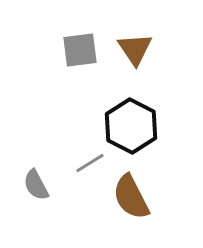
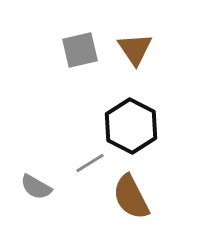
gray square: rotated 6 degrees counterclockwise
gray semicircle: moved 2 px down; rotated 32 degrees counterclockwise
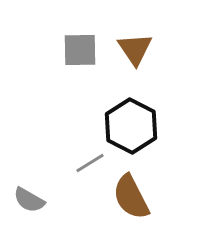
gray square: rotated 12 degrees clockwise
gray semicircle: moved 7 px left, 13 px down
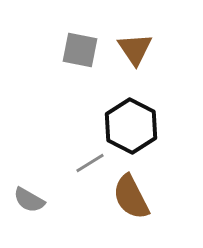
gray square: rotated 12 degrees clockwise
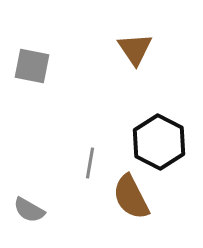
gray square: moved 48 px left, 16 px down
black hexagon: moved 28 px right, 16 px down
gray line: rotated 48 degrees counterclockwise
gray semicircle: moved 10 px down
